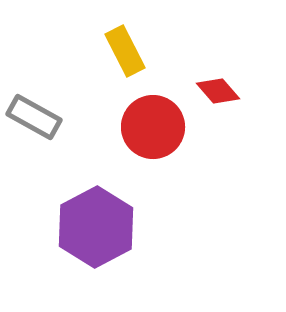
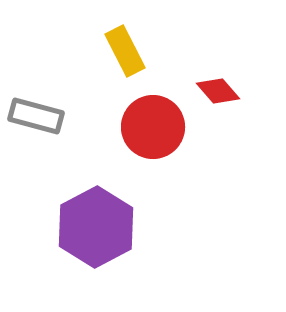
gray rectangle: moved 2 px right, 1 px up; rotated 14 degrees counterclockwise
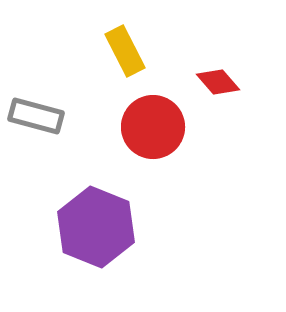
red diamond: moved 9 px up
purple hexagon: rotated 10 degrees counterclockwise
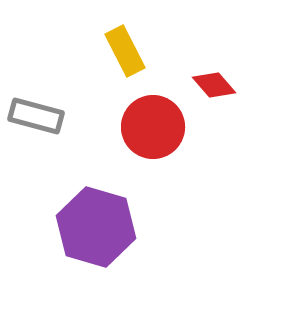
red diamond: moved 4 px left, 3 px down
purple hexagon: rotated 6 degrees counterclockwise
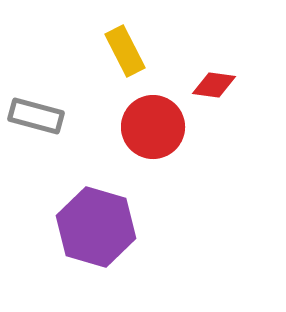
red diamond: rotated 42 degrees counterclockwise
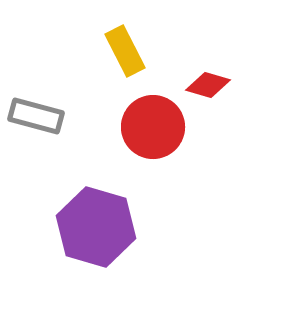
red diamond: moved 6 px left; rotated 9 degrees clockwise
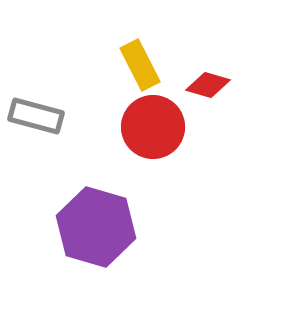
yellow rectangle: moved 15 px right, 14 px down
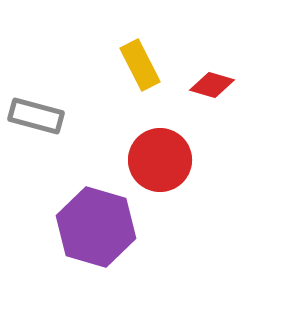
red diamond: moved 4 px right
red circle: moved 7 px right, 33 px down
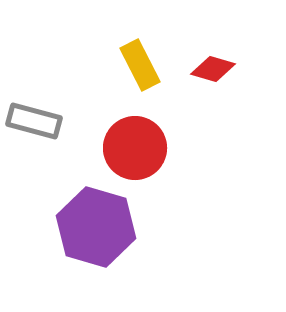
red diamond: moved 1 px right, 16 px up
gray rectangle: moved 2 px left, 5 px down
red circle: moved 25 px left, 12 px up
